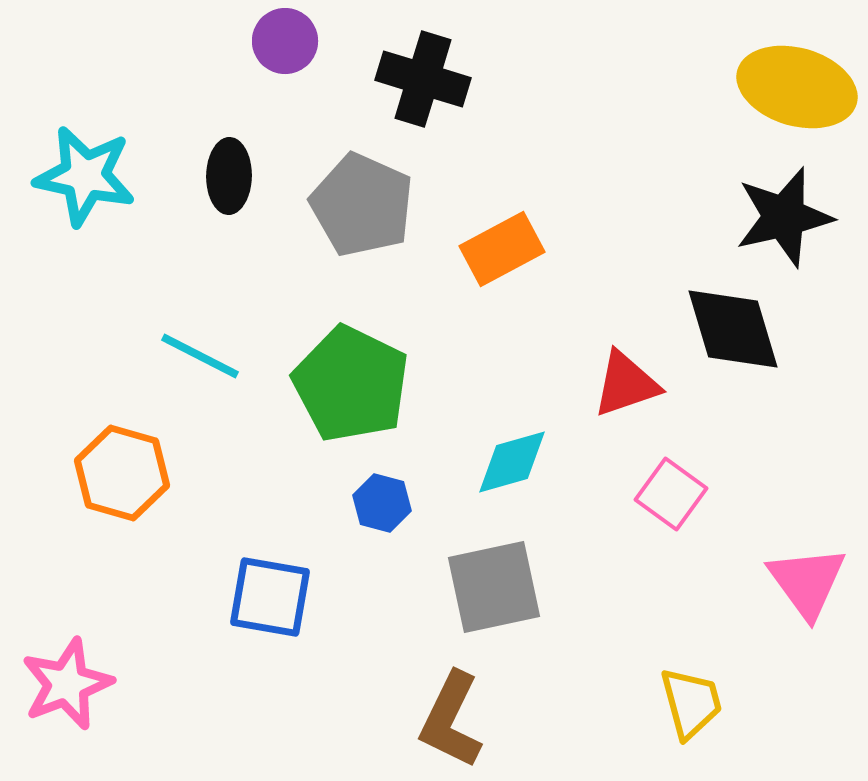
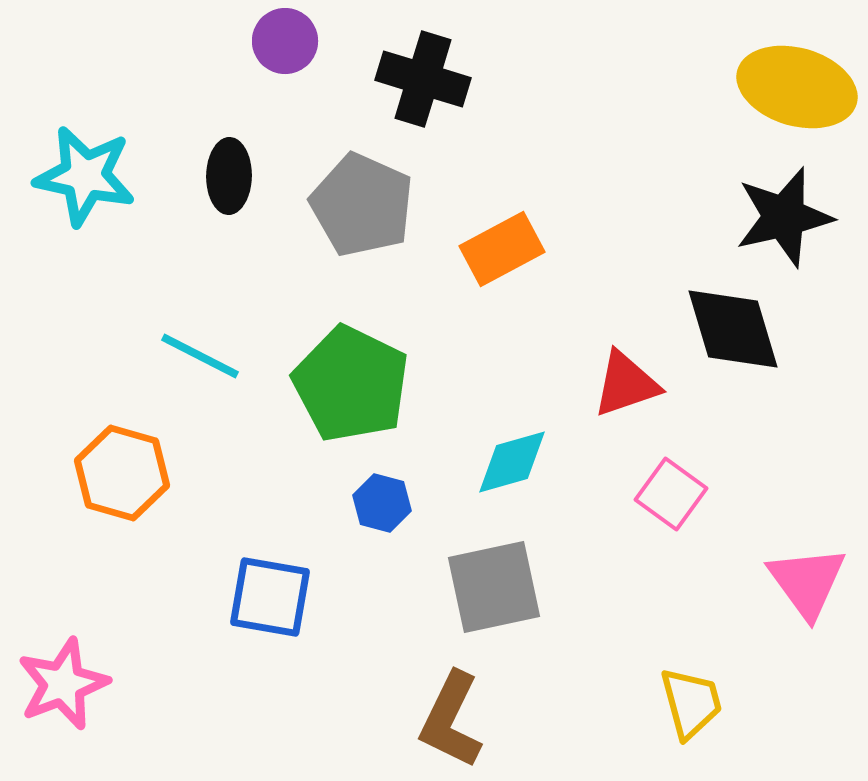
pink star: moved 4 px left
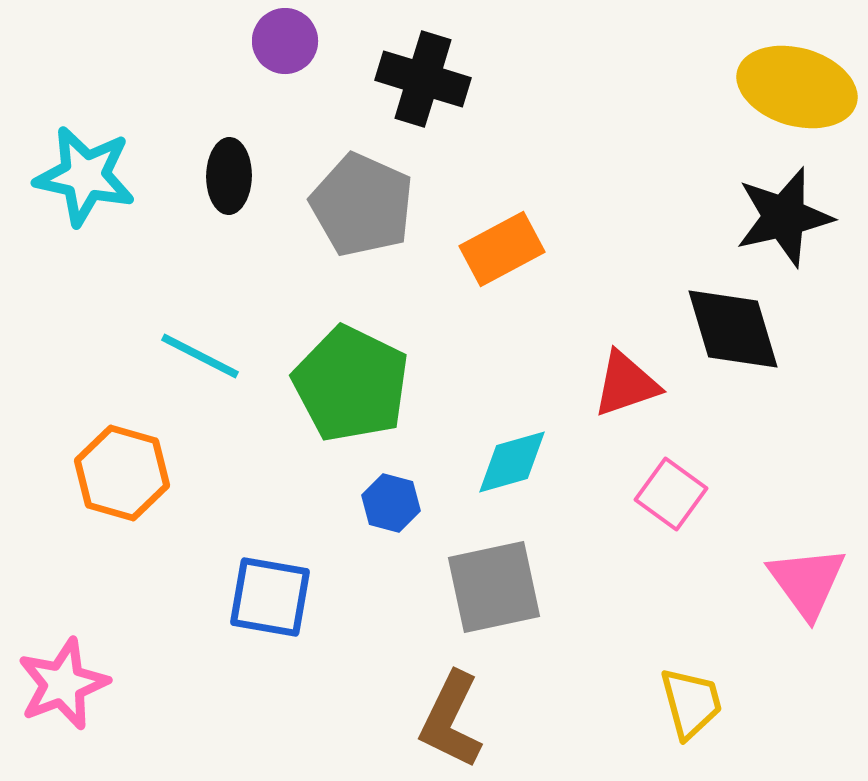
blue hexagon: moved 9 px right
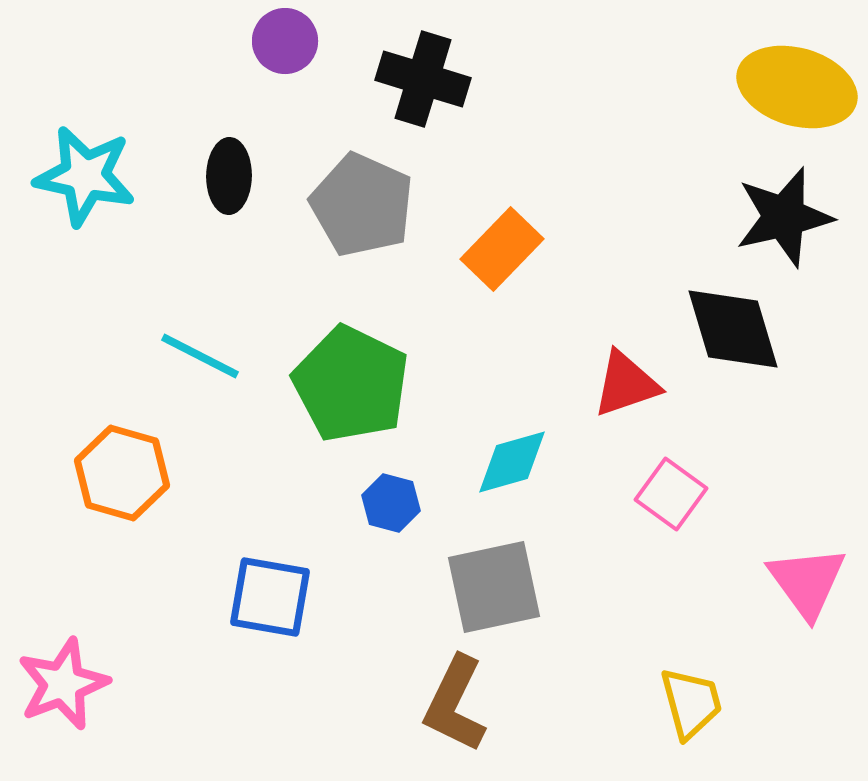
orange rectangle: rotated 18 degrees counterclockwise
brown L-shape: moved 4 px right, 16 px up
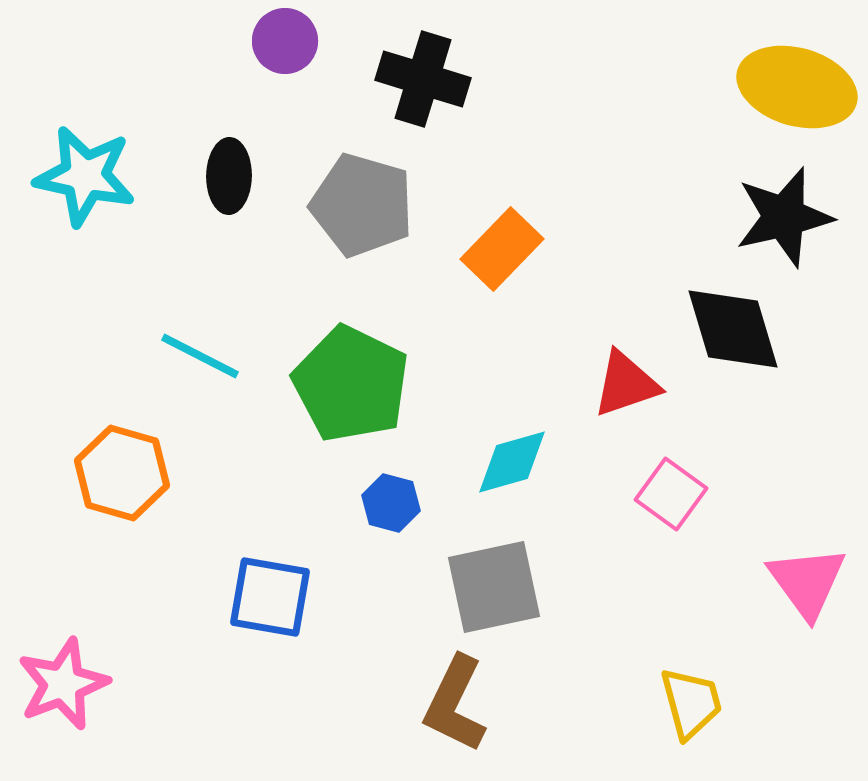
gray pentagon: rotated 8 degrees counterclockwise
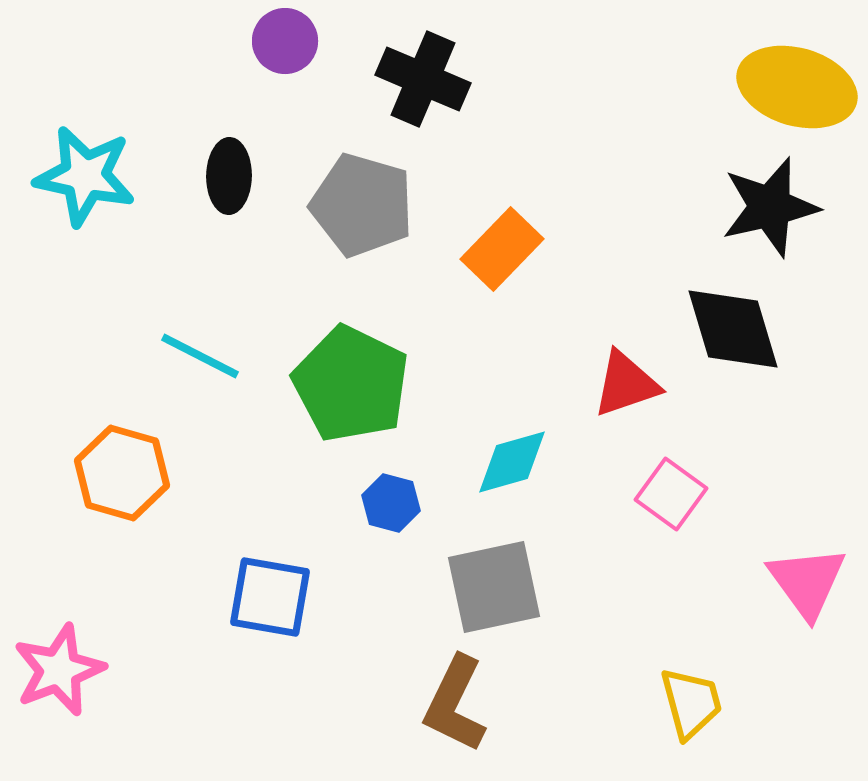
black cross: rotated 6 degrees clockwise
black star: moved 14 px left, 10 px up
pink star: moved 4 px left, 14 px up
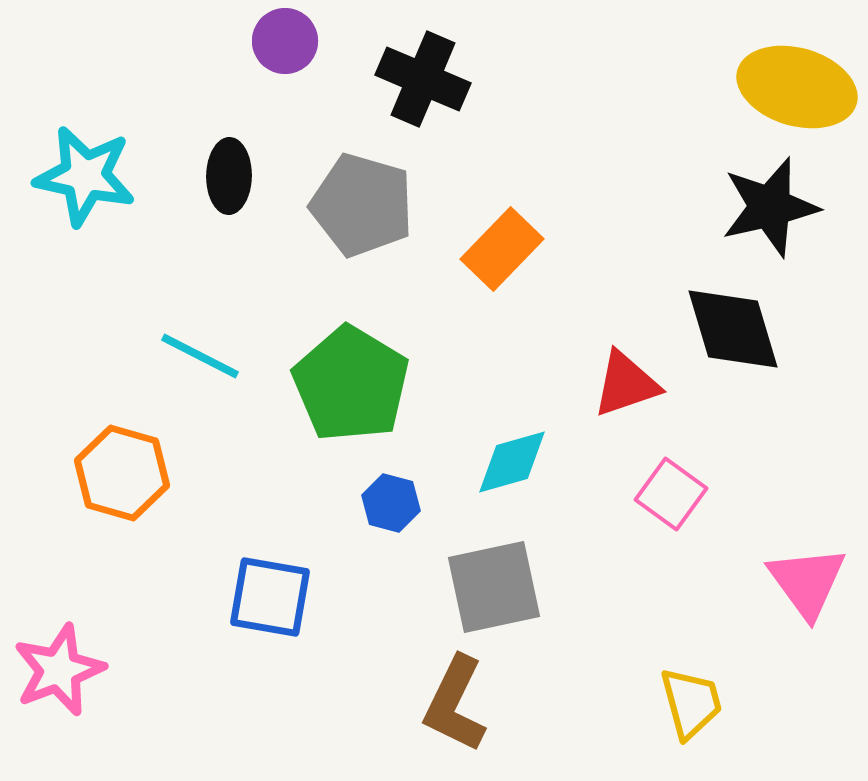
green pentagon: rotated 5 degrees clockwise
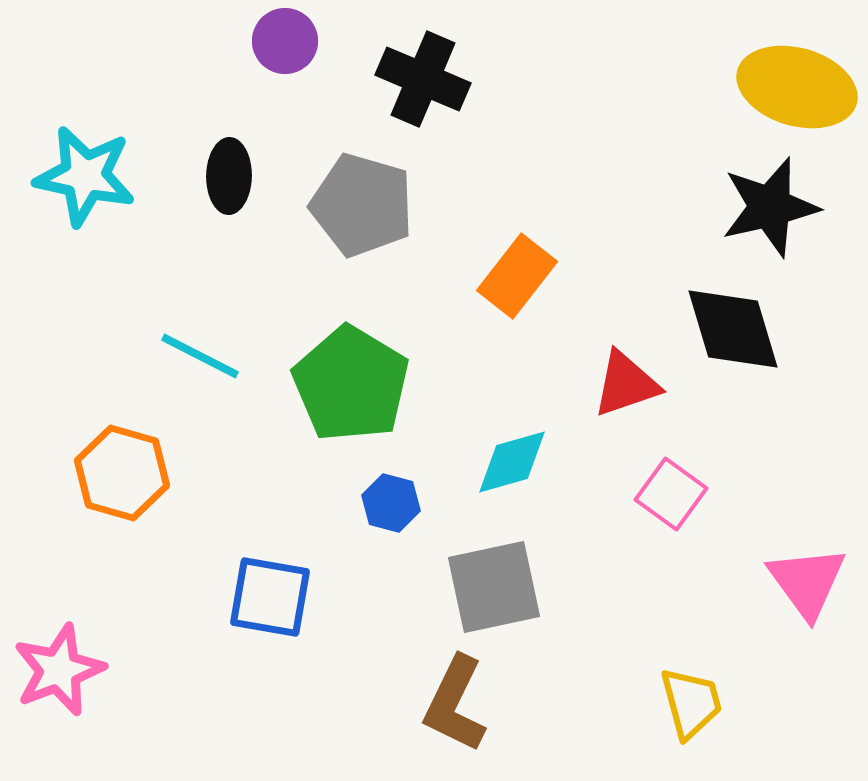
orange rectangle: moved 15 px right, 27 px down; rotated 6 degrees counterclockwise
